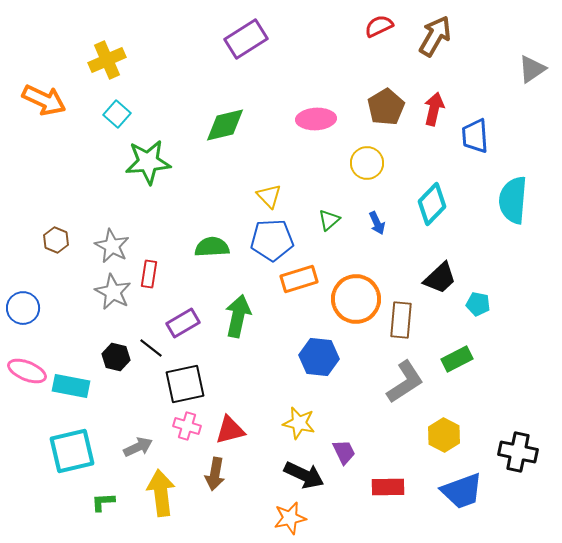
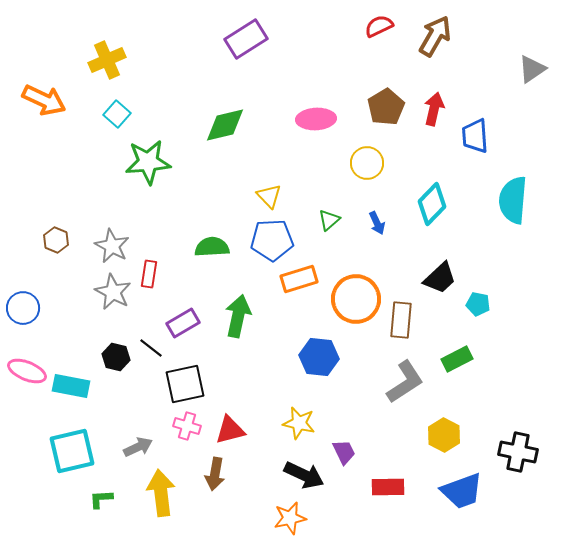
green L-shape at (103, 502): moved 2 px left, 3 px up
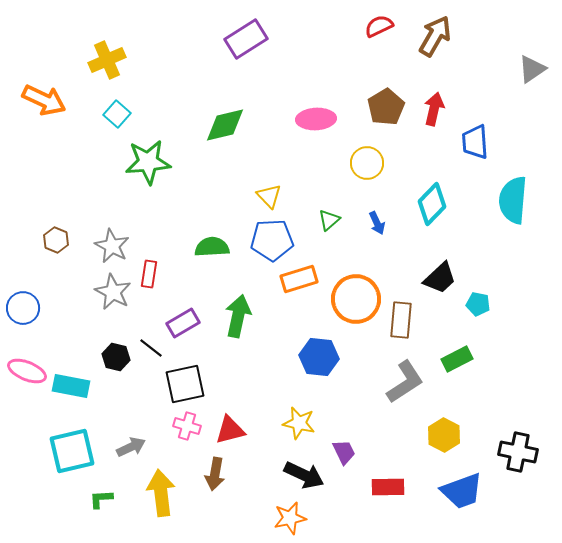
blue trapezoid at (475, 136): moved 6 px down
gray arrow at (138, 447): moved 7 px left
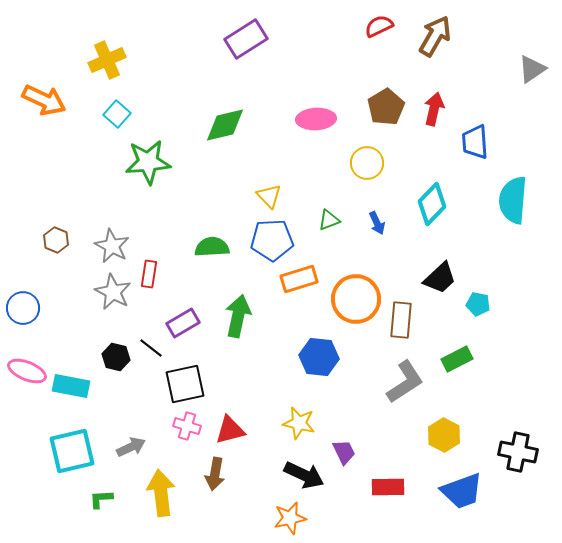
green triangle at (329, 220): rotated 20 degrees clockwise
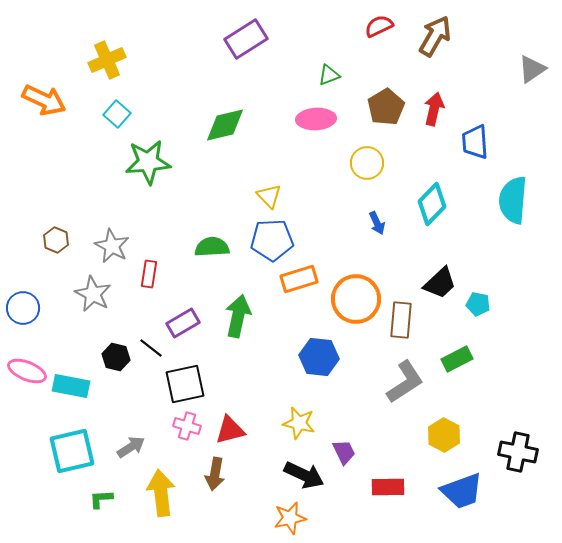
green triangle at (329, 220): moved 145 px up
black trapezoid at (440, 278): moved 5 px down
gray star at (113, 292): moved 20 px left, 2 px down
gray arrow at (131, 447): rotated 8 degrees counterclockwise
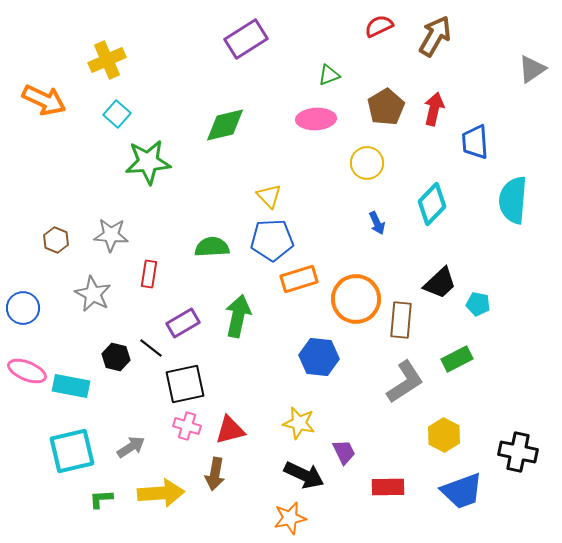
gray star at (112, 246): moved 1 px left, 11 px up; rotated 24 degrees counterclockwise
yellow arrow at (161, 493): rotated 93 degrees clockwise
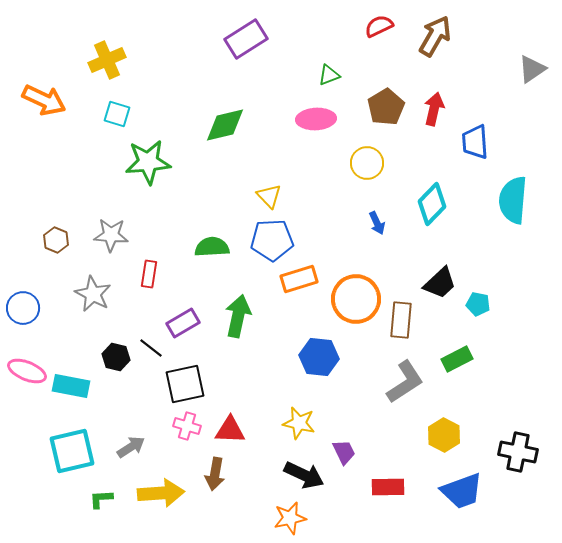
cyan square at (117, 114): rotated 24 degrees counterclockwise
red triangle at (230, 430): rotated 16 degrees clockwise
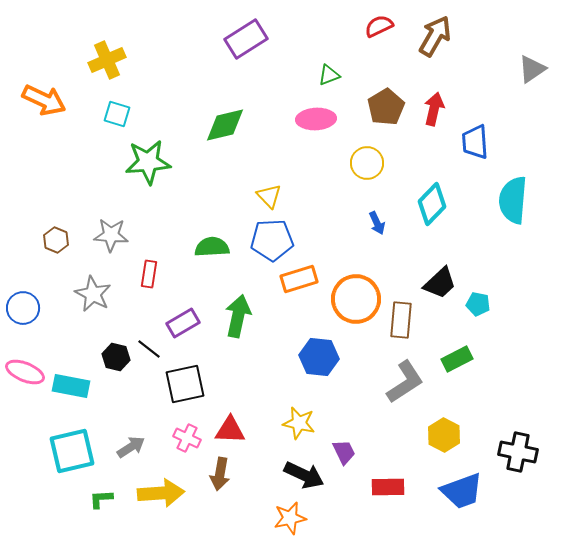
black line at (151, 348): moved 2 px left, 1 px down
pink ellipse at (27, 371): moved 2 px left, 1 px down
pink cross at (187, 426): moved 12 px down; rotated 8 degrees clockwise
brown arrow at (215, 474): moved 5 px right
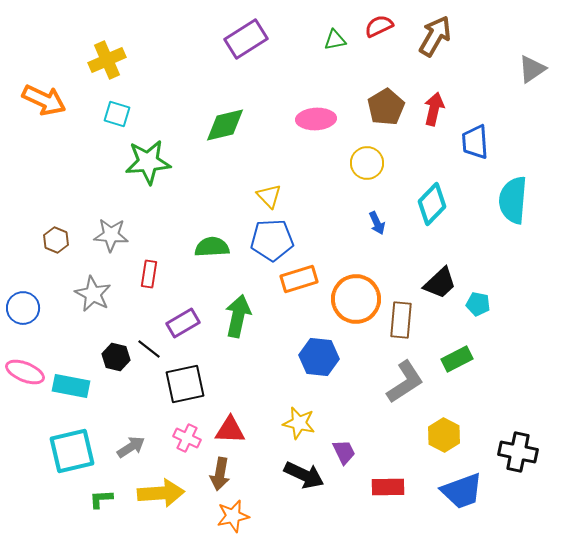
green triangle at (329, 75): moved 6 px right, 35 px up; rotated 10 degrees clockwise
orange star at (290, 518): moved 57 px left, 2 px up
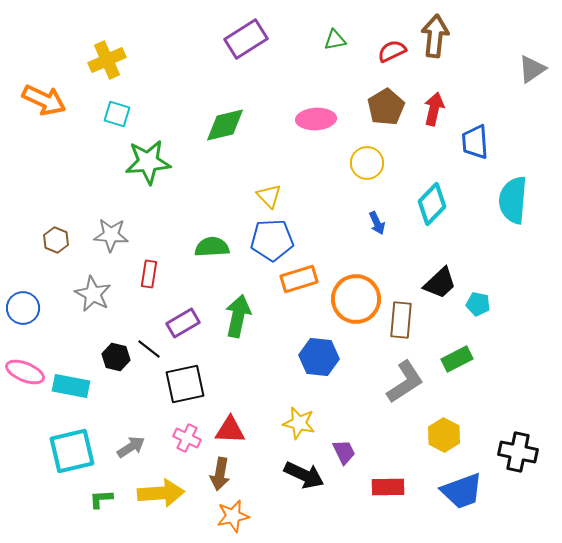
red semicircle at (379, 26): moved 13 px right, 25 px down
brown arrow at (435, 36): rotated 24 degrees counterclockwise
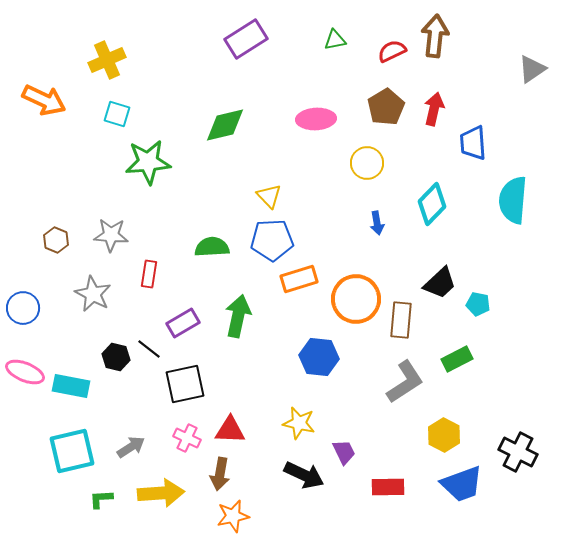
blue trapezoid at (475, 142): moved 2 px left, 1 px down
blue arrow at (377, 223): rotated 15 degrees clockwise
black cross at (518, 452): rotated 15 degrees clockwise
blue trapezoid at (462, 491): moved 7 px up
